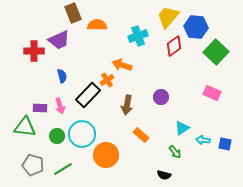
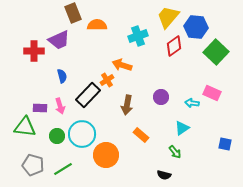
cyan arrow: moved 11 px left, 37 px up
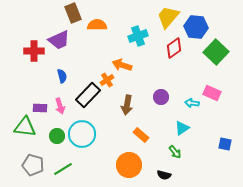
red diamond: moved 2 px down
orange circle: moved 23 px right, 10 px down
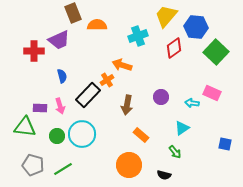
yellow trapezoid: moved 2 px left, 1 px up
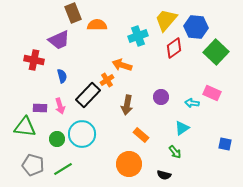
yellow trapezoid: moved 4 px down
red cross: moved 9 px down; rotated 12 degrees clockwise
green circle: moved 3 px down
orange circle: moved 1 px up
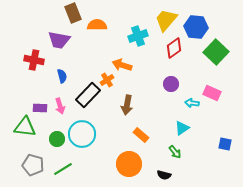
purple trapezoid: rotated 35 degrees clockwise
purple circle: moved 10 px right, 13 px up
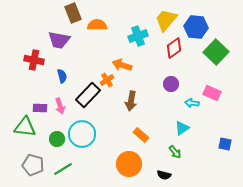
brown arrow: moved 4 px right, 4 px up
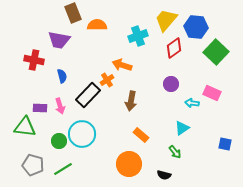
green circle: moved 2 px right, 2 px down
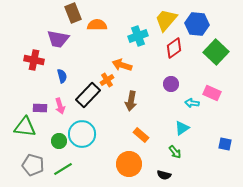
blue hexagon: moved 1 px right, 3 px up
purple trapezoid: moved 1 px left, 1 px up
